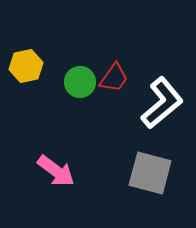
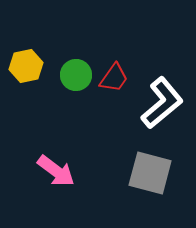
green circle: moved 4 px left, 7 px up
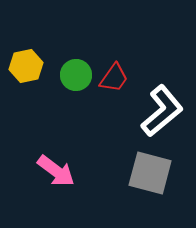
white L-shape: moved 8 px down
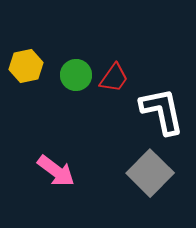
white L-shape: rotated 62 degrees counterclockwise
gray square: rotated 30 degrees clockwise
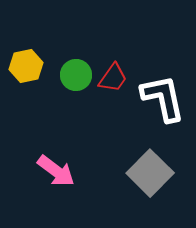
red trapezoid: moved 1 px left
white L-shape: moved 1 px right, 13 px up
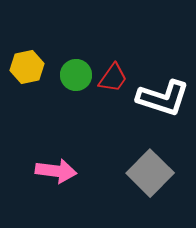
yellow hexagon: moved 1 px right, 1 px down
white L-shape: rotated 120 degrees clockwise
pink arrow: rotated 30 degrees counterclockwise
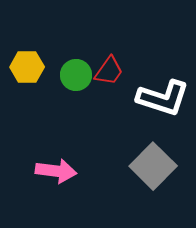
yellow hexagon: rotated 12 degrees clockwise
red trapezoid: moved 4 px left, 7 px up
gray square: moved 3 px right, 7 px up
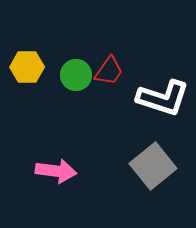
gray square: rotated 6 degrees clockwise
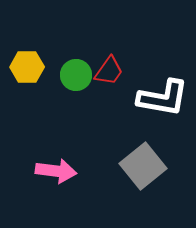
white L-shape: rotated 8 degrees counterclockwise
gray square: moved 10 px left
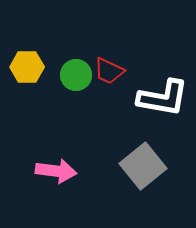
red trapezoid: rotated 80 degrees clockwise
